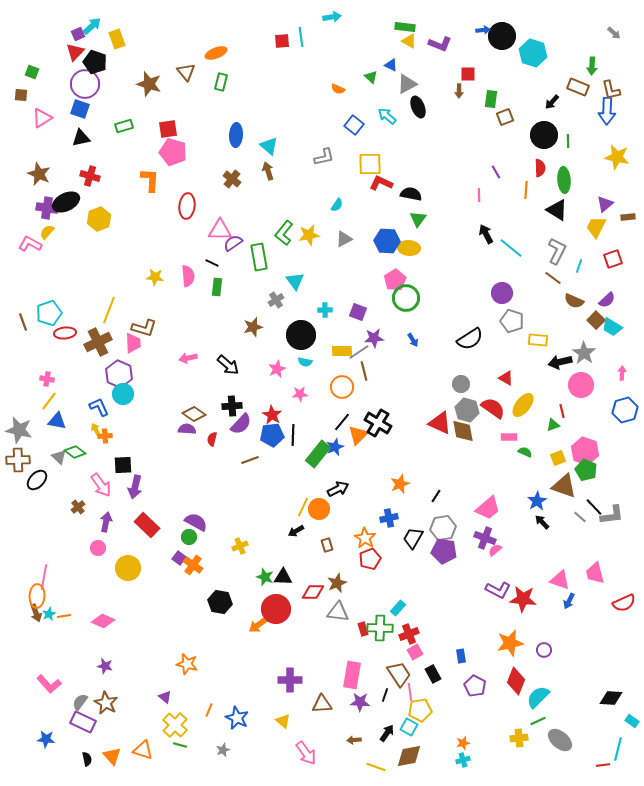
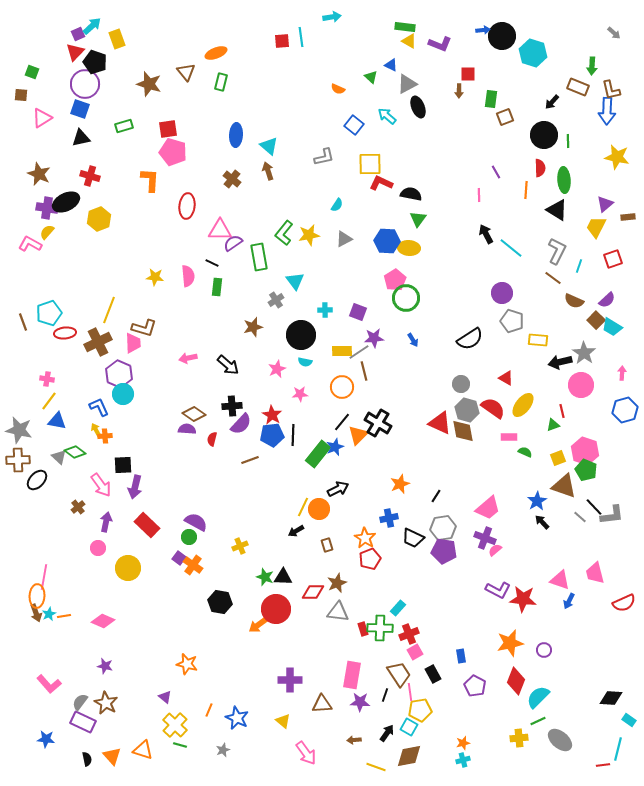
black trapezoid at (413, 538): rotated 95 degrees counterclockwise
cyan rectangle at (632, 721): moved 3 px left, 1 px up
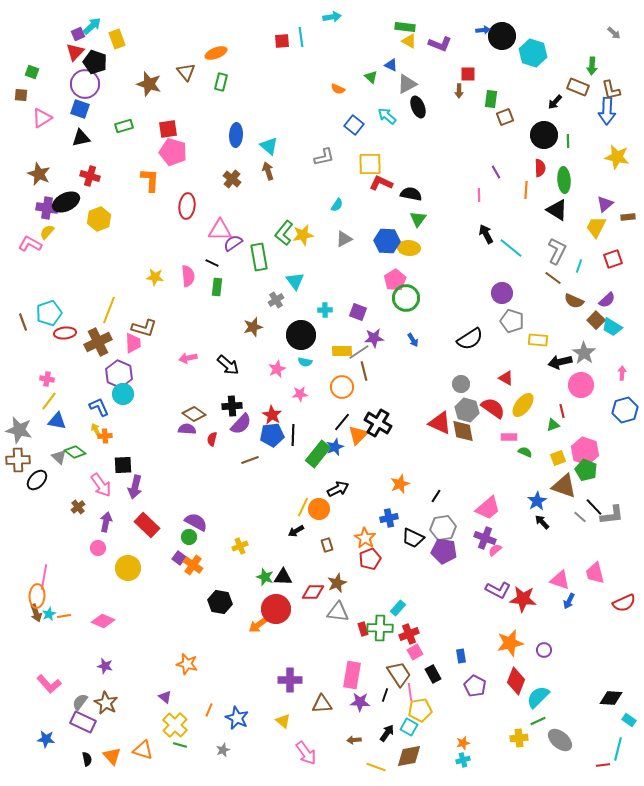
black arrow at (552, 102): moved 3 px right
yellow star at (309, 235): moved 6 px left
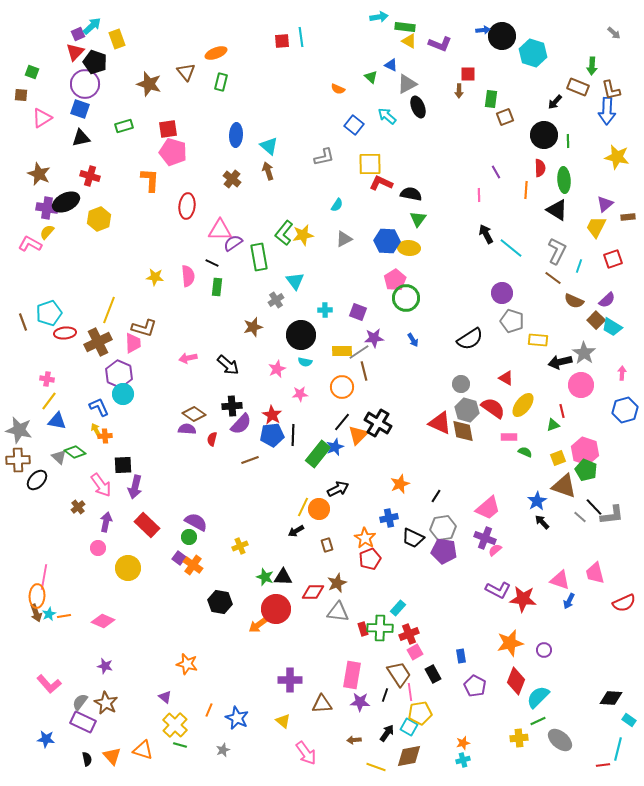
cyan arrow at (332, 17): moved 47 px right
yellow pentagon at (420, 710): moved 3 px down
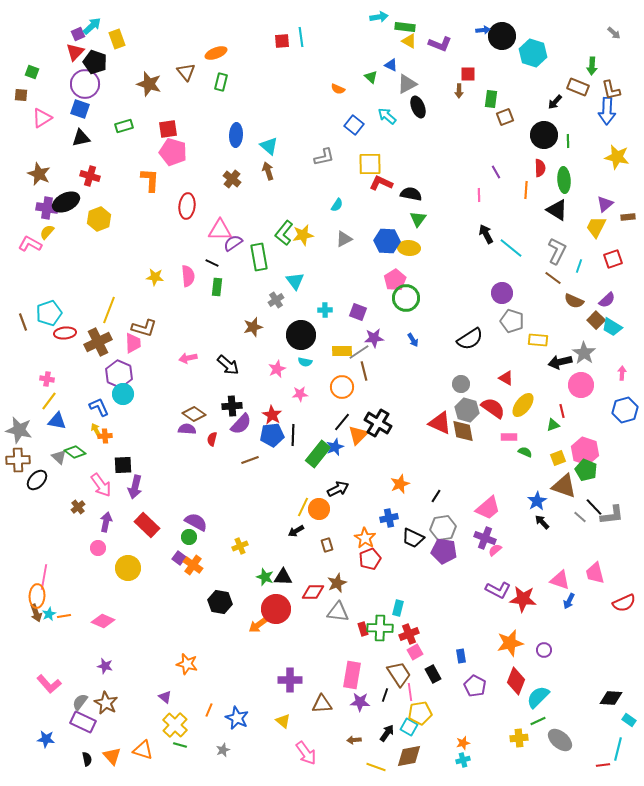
cyan rectangle at (398, 608): rotated 28 degrees counterclockwise
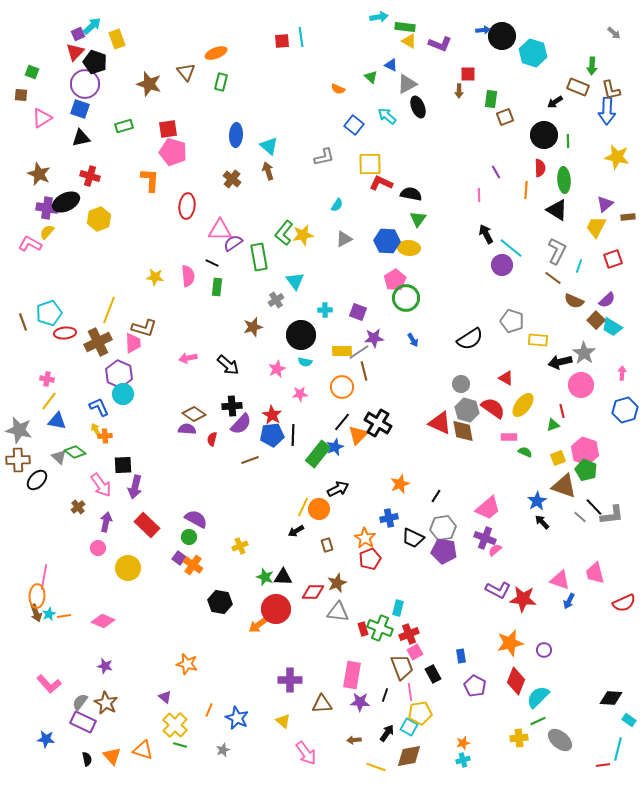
black arrow at (555, 102): rotated 14 degrees clockwise
purple circle at (502, 293): moved 28 px up
purple semicircle at (196, 522): moved 3 px up
green cross at (380, 628): rotated 20 degrees clockwise
brown trapezoid at (399, 674): moved 3 px right, 7 px up; rotated 12 degrees clockwise
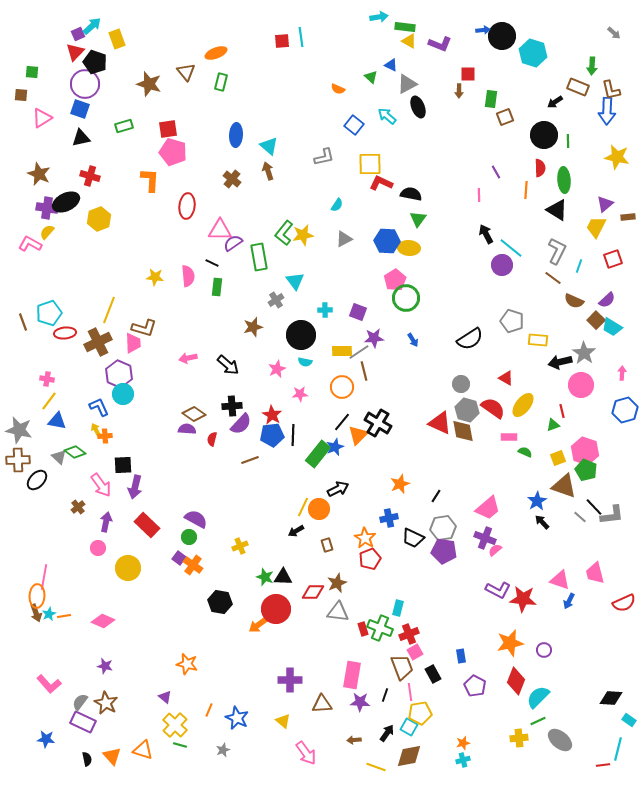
green square at (32, 72): rotated 16 degrees counterclockwise
